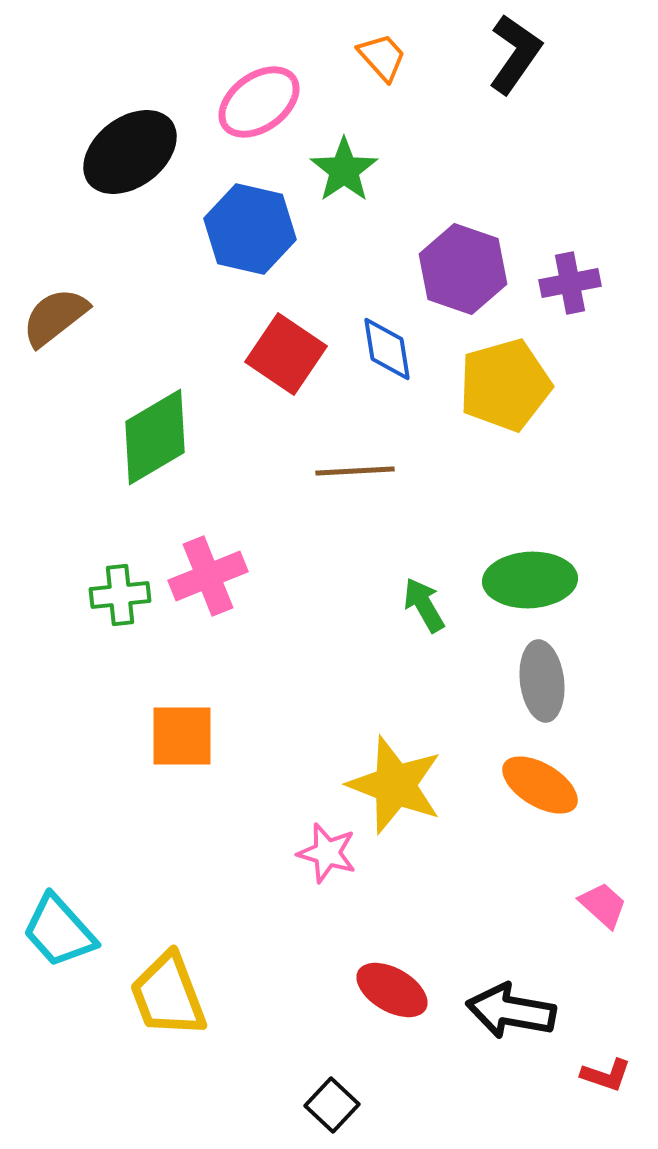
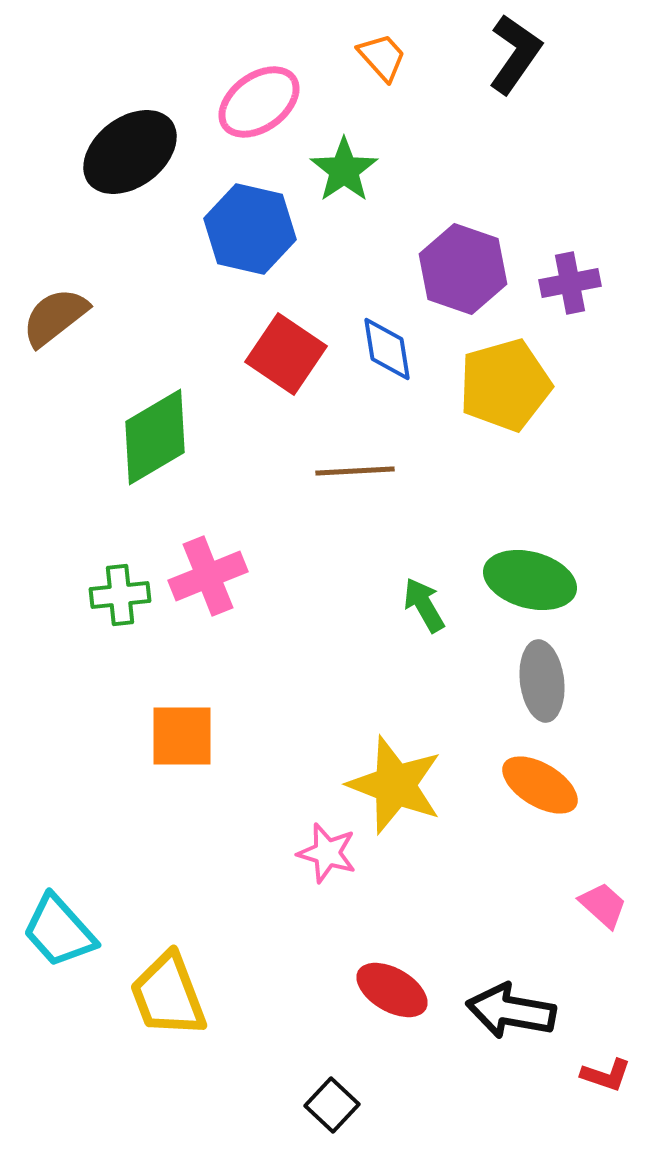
green ellipse: rotated 18 degrees clockwise
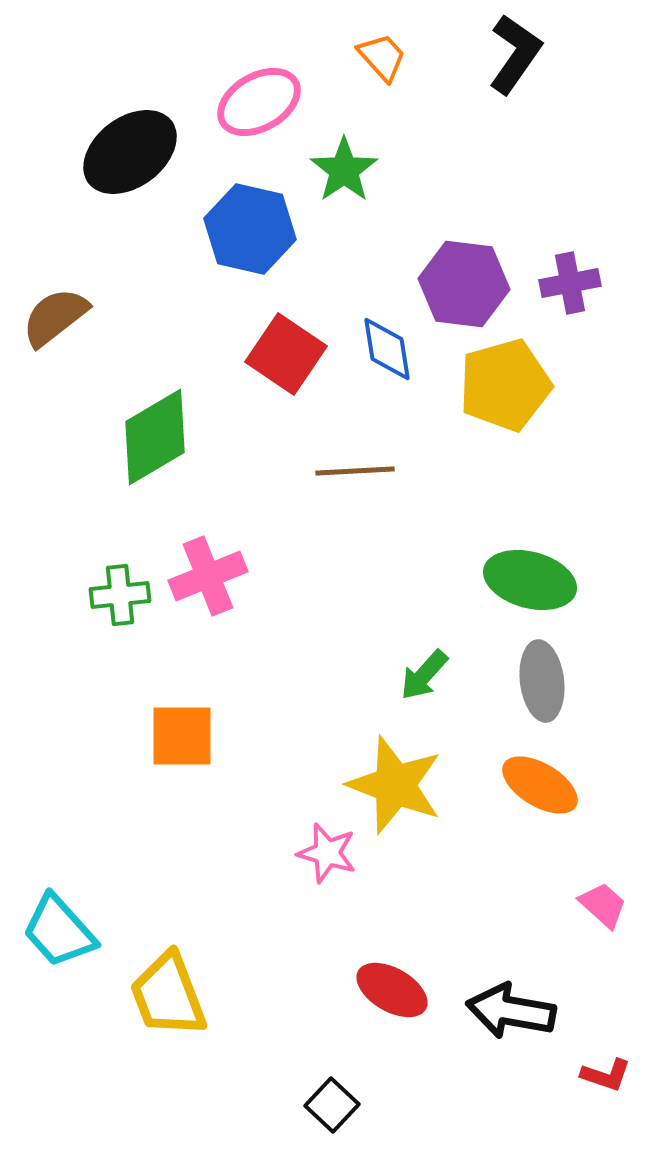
pink ellipse: rotated 6 degrees clockwise
purple hexagon: moved 1 px right, 15 px down; rotated 12 degrees counterclockwise
green arrow: moved 70 px down; rotated 108 degrees counterclockwise
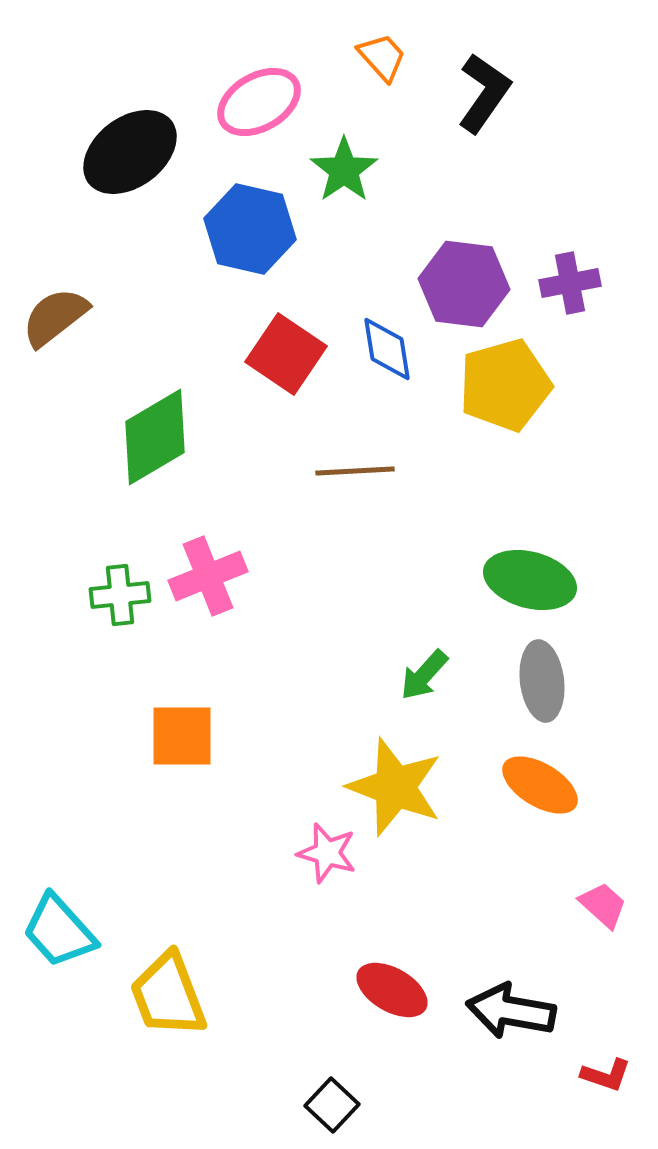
black L-shape: moved 31 px left, 39 px down
yellow star: moved 2 px down
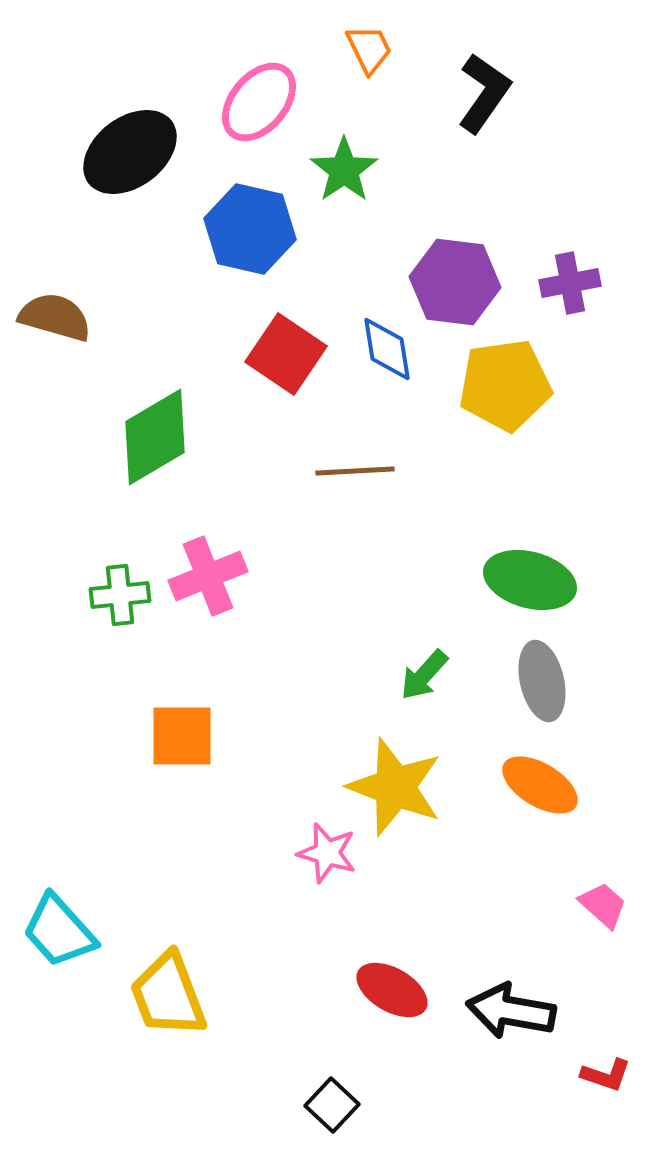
orange trapezoid: moved 13 px left, 8 px up; rotated 16 degrees clockwise
pink ellipse: rotated 20 degrees counterclockwise
purple hexagon: moved 9 px left, 2 px up
brown semicircle: rotated 54 degrees clockwise
yellow pentagon: rotated 8 degrees clockwise
gray ellipse: rotated 6 degrees counterclockwise
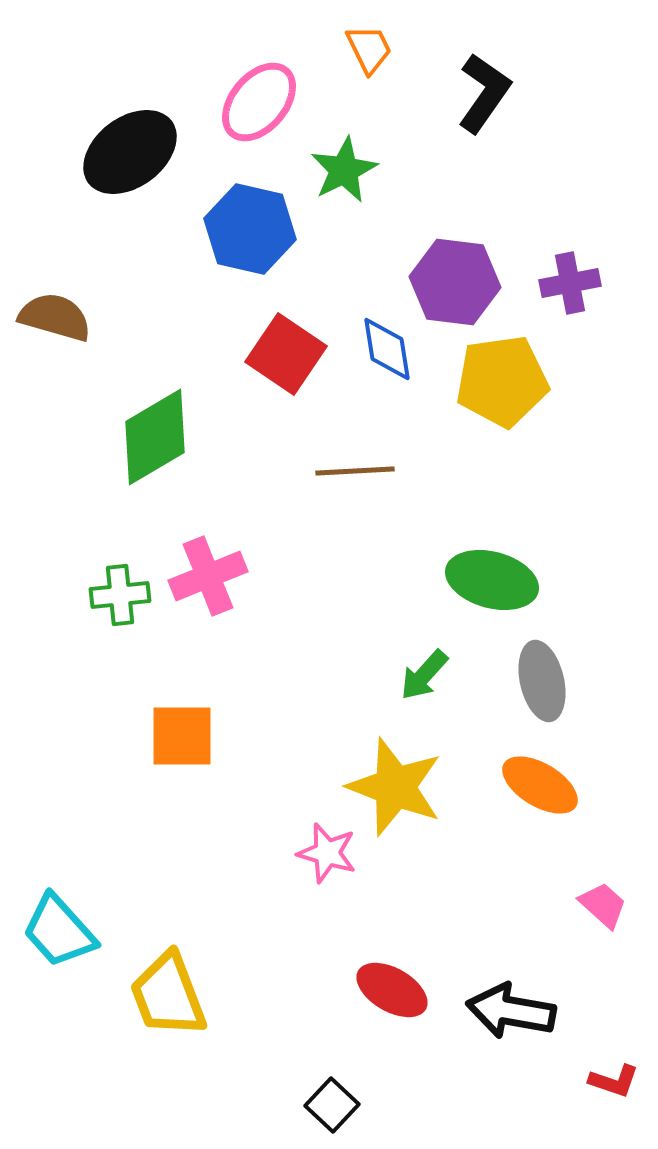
green star: rotated 8 degrees clockwise
yellow pentagon: moved 3 px left, 4 px up
green ellipse: moved 38 px left
red L-shape: moved 8 px right, 6 px down
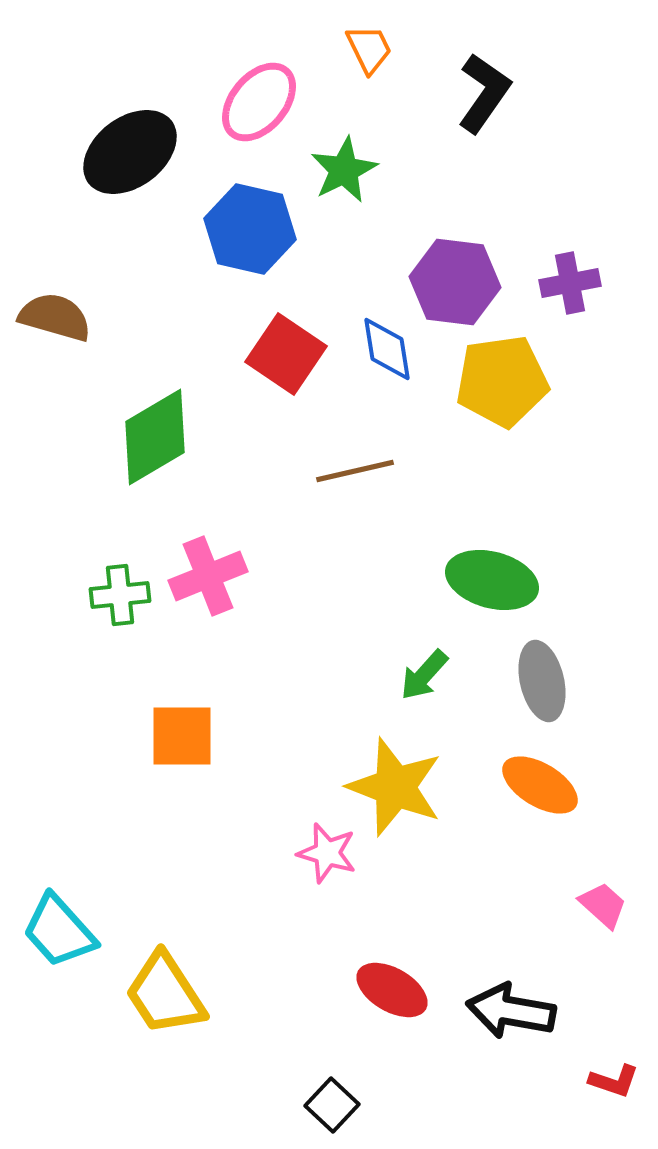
brown line: rotated 10 degrees counterclockwise
yellow trapezoid: moved 3 px left, 1 px up; rotated 12 degrees counterclockwise
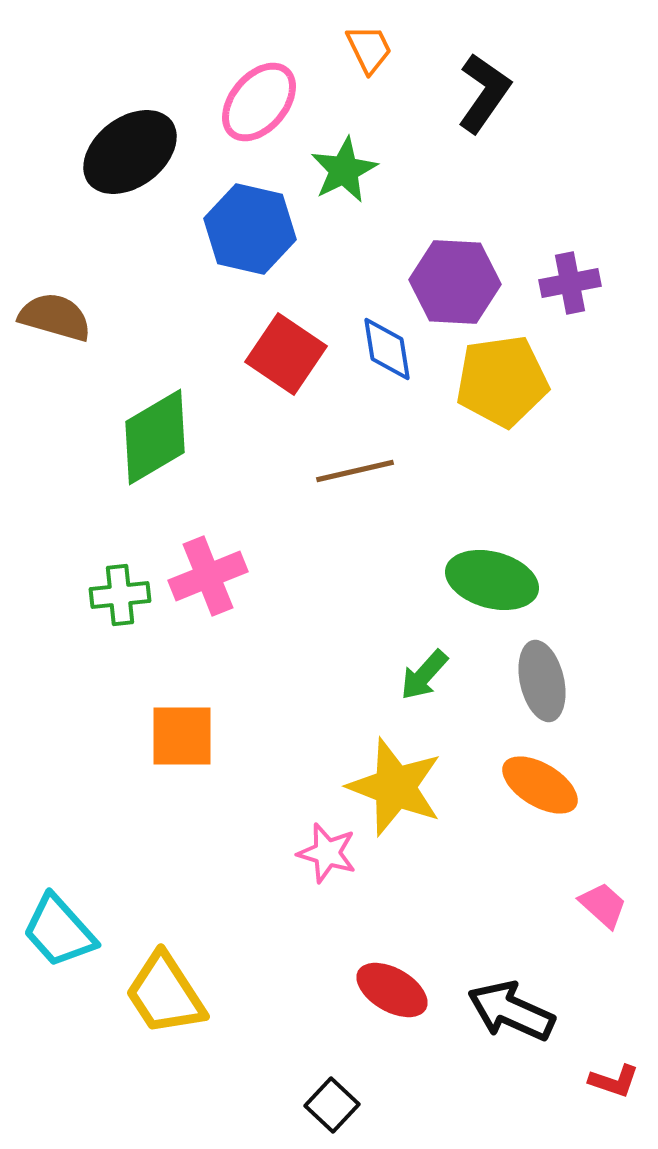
purple hexagon: rotated 4 degrees counterclockwise
black arrow: rotated 14 degrees clockwise
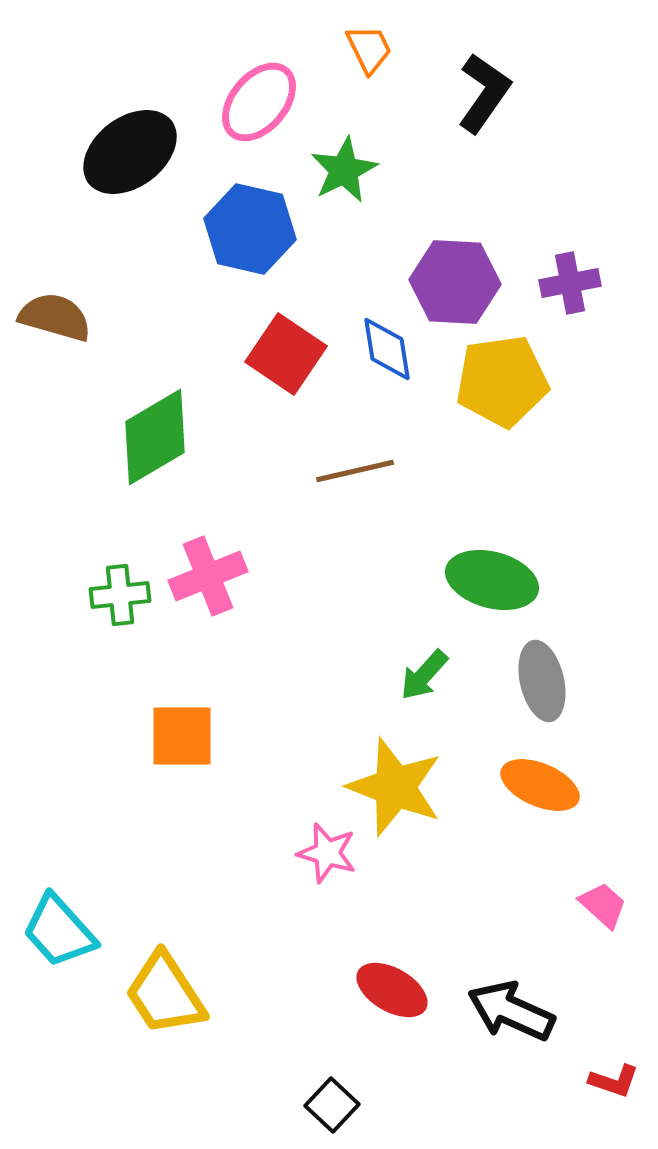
orange ellipse: rotated 8 degrees counterclockwise
